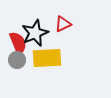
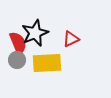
red triangle: moved 8 px right, 15 px down
yellow rectangle: moved 5 px down
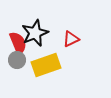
yellow rectangle: moved 1 px left, 2 px down; rotated 16 degrees counterclockwise
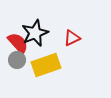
red triangle: moved 1 px right, 1 px up
red semicircle: rotated 20 degrees counterclockwise
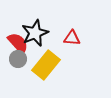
red triangle: rotated 30 degrees clockwise
gray circle: moved 1 px right, 1 px up
yellow rectangle: rotated 32 degrees counterclockwise
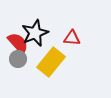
yellow rectangle: moved 5 px right, 3 px up
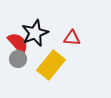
yellow rectangle: moved 3 px down
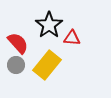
black star: moved 14 px right, 8 px up; rotated 12 degrees counterclockwise
gray circle: moved 2 px left, 6 px down
yellow rectangle: moved 4 px left
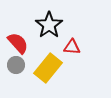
red triangle: moved 9 px down
yellow rectangle: moved 1 px right, 3 px down
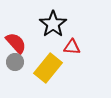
black star: moved 4 px right, 1 px up
red semicircle: moved 2 px left
gray circle: moved 1 px left, 3 px up
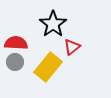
red semicircle: rotated 45 degrees counterclockwise
red triangle: rotated 42 degrees counterclockwise
yellow rectangle: moved 1 px up
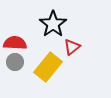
red semicircle: moved 1 px left
